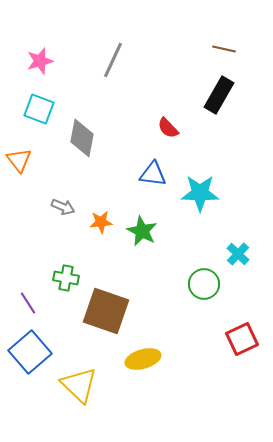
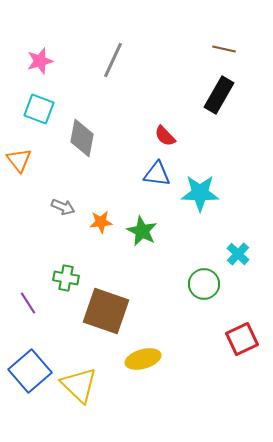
red semicircle: moved 3 px left, 8 px down
blue triangle: moved 4 px right
blue square: moved 19 px down
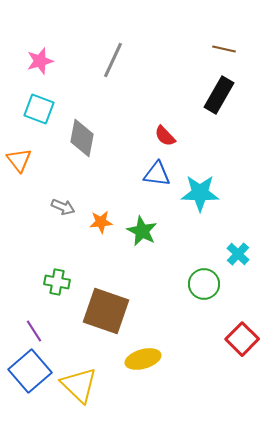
green cross: moved 9 px left, 4 px down
purple line: moved 6 px right, 28 px down
red square: rotated 20 degrees counterclockwise
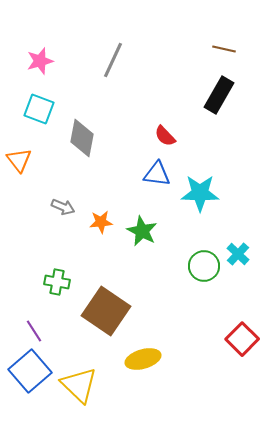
green circle: moved 18 px up
brown square: rotated 15 degrees clockwise
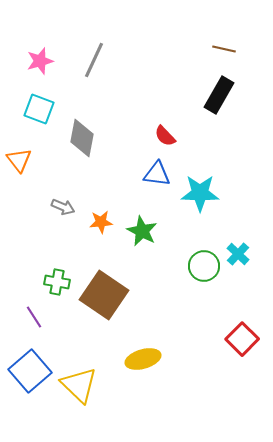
gray line: moved 19 px left
brown square: moved 2 px left, 16 px up
purple line: moved 14 px up
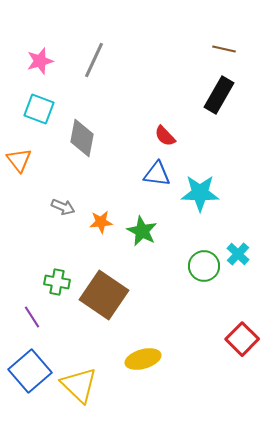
purple line: moved 2 px left
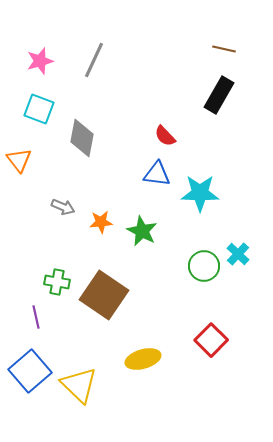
purple line: moved 4 px right; rotated 20 degrees clockwise
red square: moved 31 px left, 1 px down
